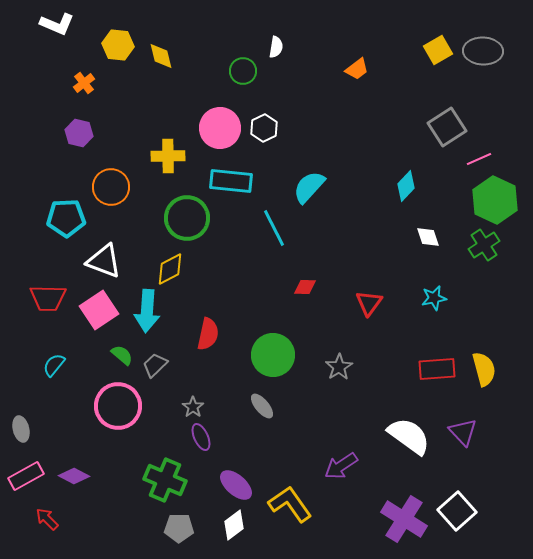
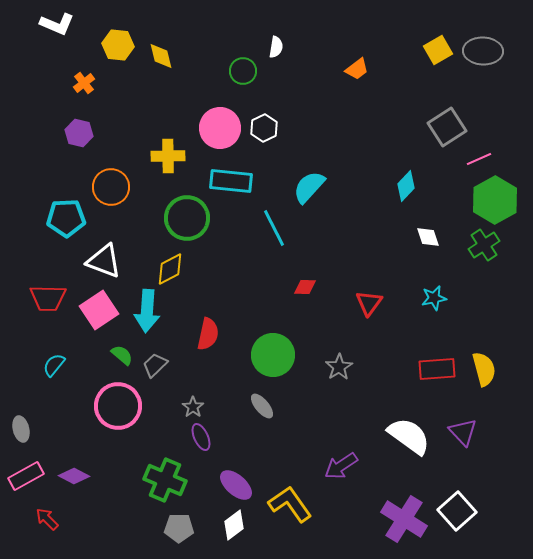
green hexagon at (495, 200): rotated 6 degrees clockwise
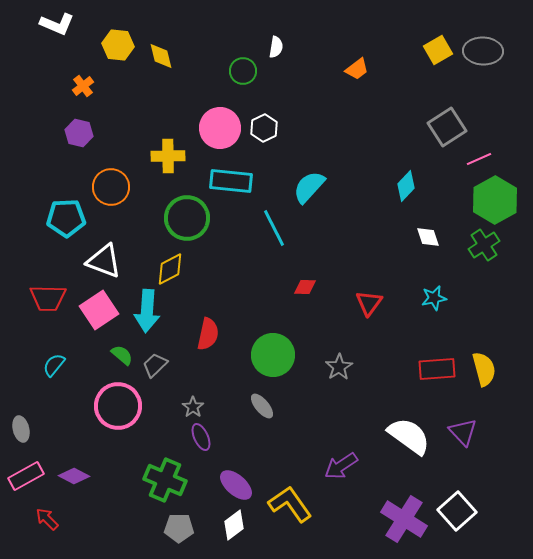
orange cross at (84, 83): moved 1 px left, 3 px down
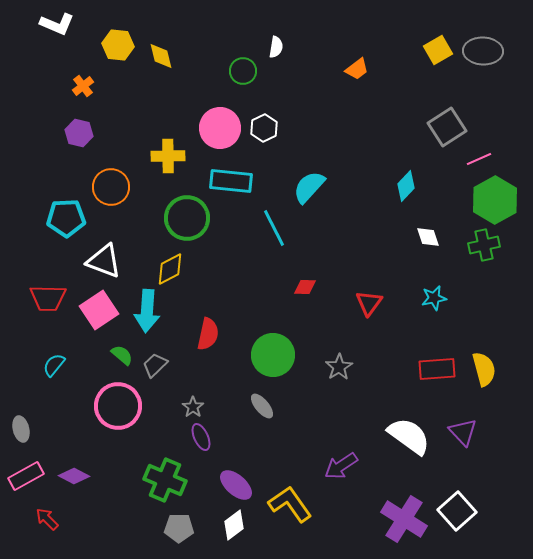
green cross at (484, 245): rotated 20 degrees clockwise
